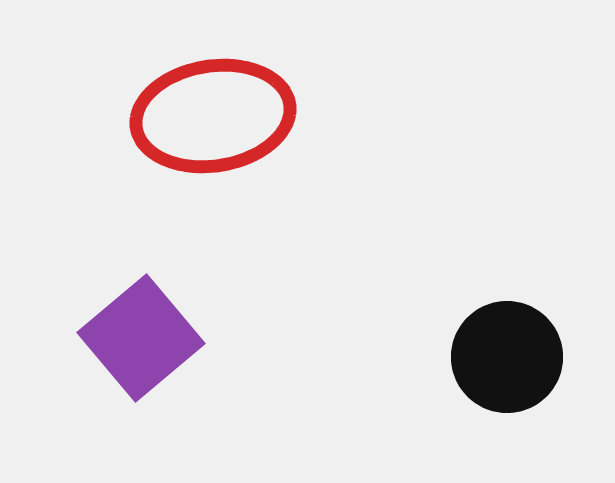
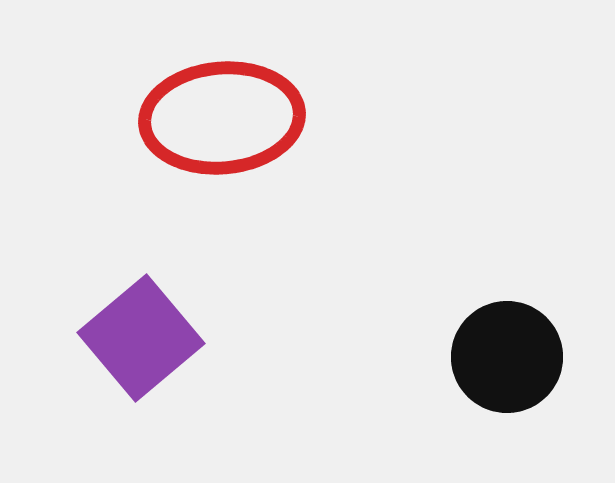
red ellipse: moved 9 px right, 2 px down; rotated 4 degrees clockwise
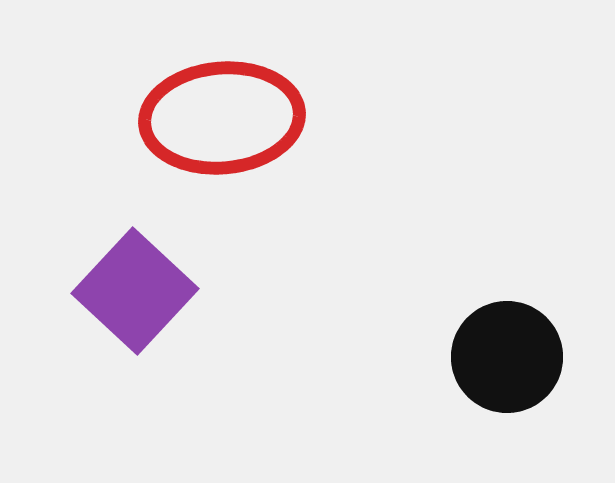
purple square: moved 6 px left, 47 px up; rotated 7 degrees counterclockwise
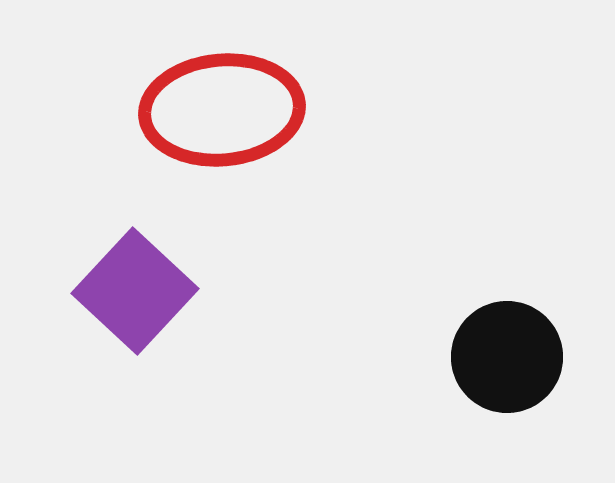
red ellipse: moved 8 px up
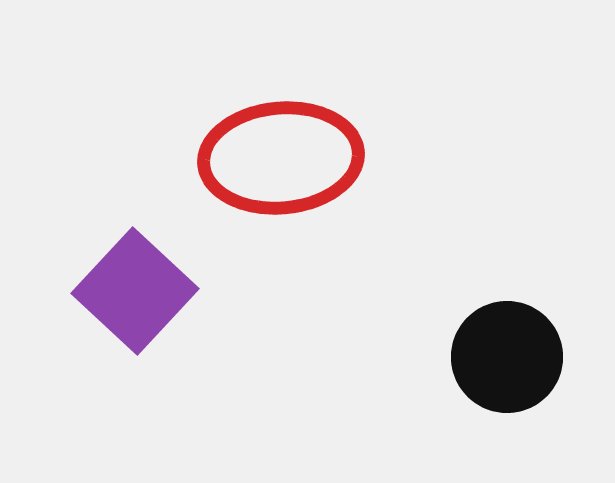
red ellipse: moved 59 px right, 48 px down
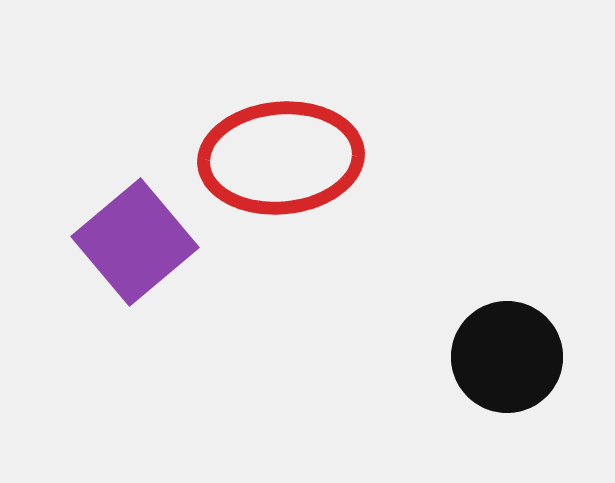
purple square: moved 49 px up; rotated 7 degrees clockwise
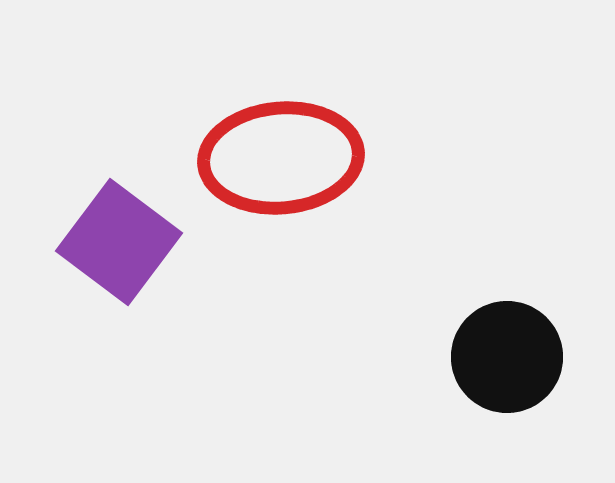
purple square: moved 16 px left; rotated 13 degrees counterclockwise
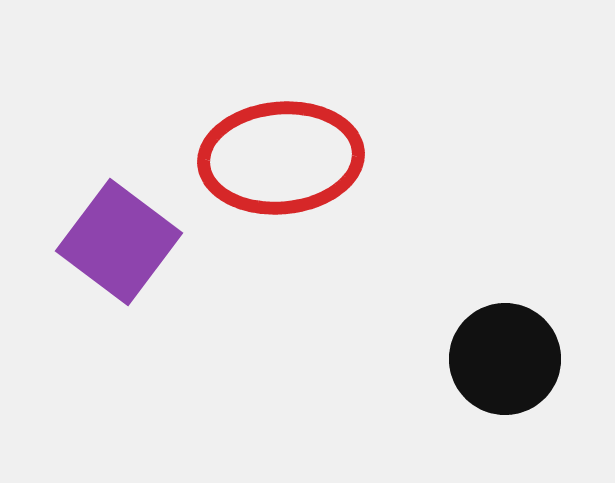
black circle: moved 2 px left, 2 px down
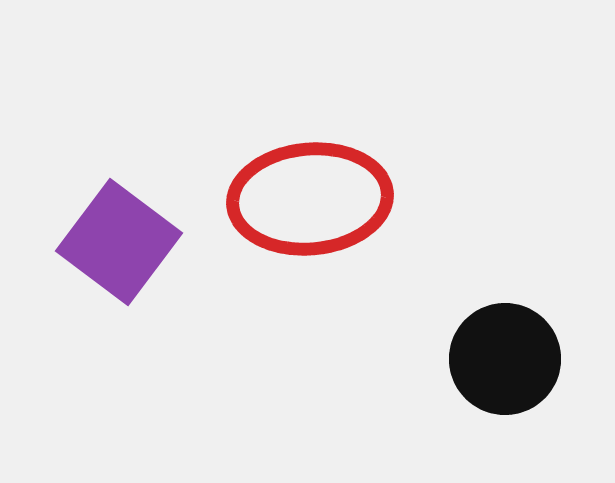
red ellipse: moved 29 px right, 41 px down
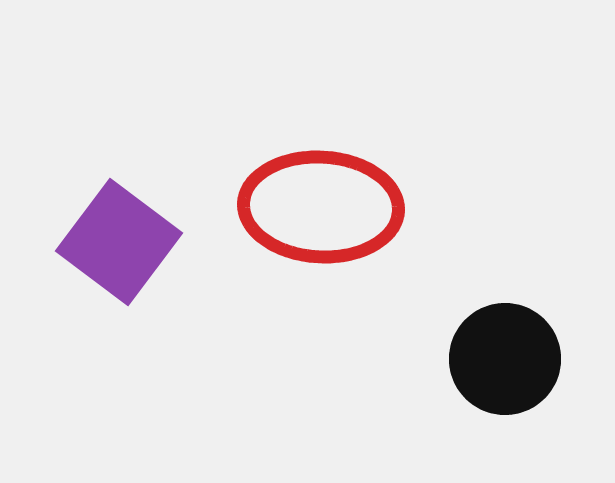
red ellipse: moved 11 px right, 8 px down; rotated 8 degrees clockwise
